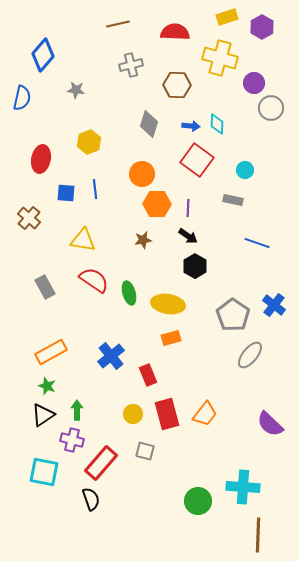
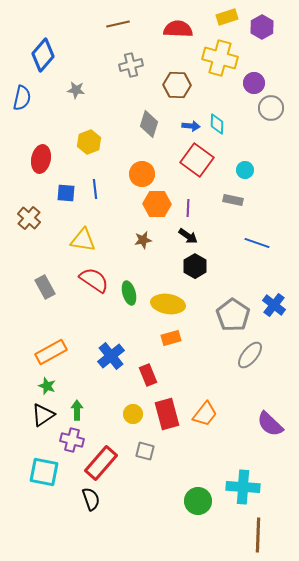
red semicircle at (175, 32): moved 3 px right, 3 px up
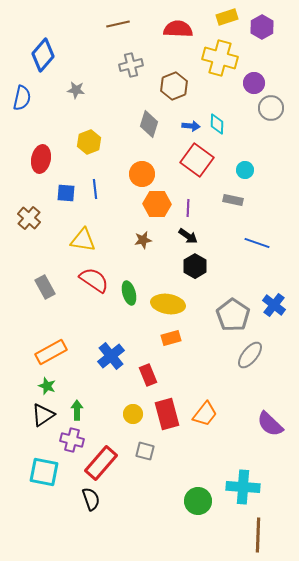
brown hexagon at (177, 85): moved 3 px left, 1 px down; rotated 24 degrees counterclockwise
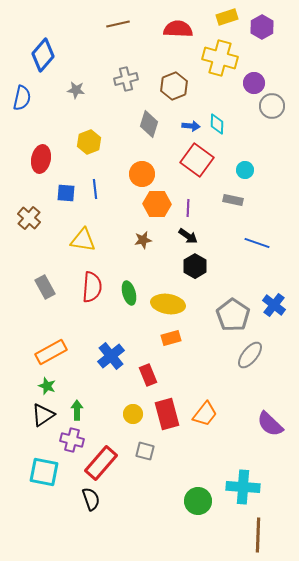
gray cross at (131, 65): moved 5 px left, 14 px down
gray circle at (271, 108): moved 1 px right, 2 px up
red semicircle at (94, 280): moved 2 px left, 7 px down; rotated 60 degrees clockwise
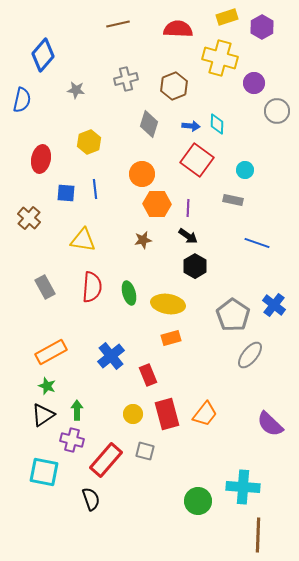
blue semicircle at (22, 98): moved 2 px down
gray circle at (272, 106): moved 5 px right, 5 px down
red rectangle at (101, 463): moved 5 px right, 3 px up
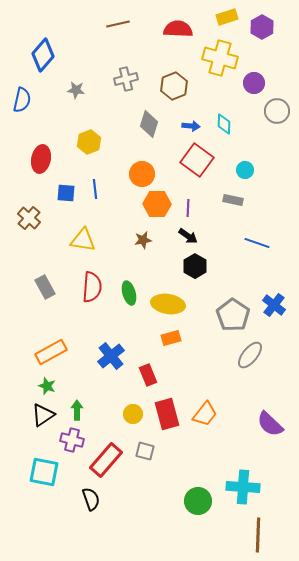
cyan diamond at (217, 124): moved 7 px right
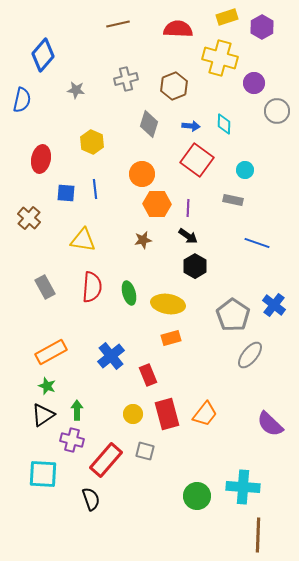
yellow hexagon at (89, 142): moved 3 px right; rotated 15 degrees counterclockwise
cyan square at (44, 472): moved 1 px left, 2 px down; rotated 8 degrees counterclockwise
green circle at (198, 501): moved 1 px left, 5 px up
